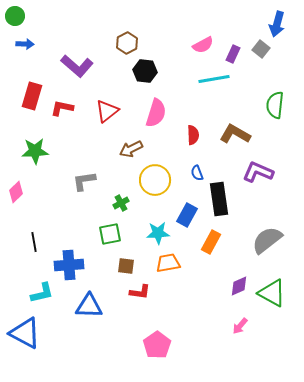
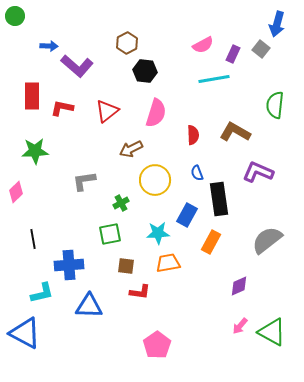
blue arrow at (25, 44): moved 24 px right, 2 px down
red rectangle at (32, 96): rotated 16 degrees counterclockwise
brown L-shape at (235, 134): moved 2 px up
black line at (34, 242): moved 1 px left, 3 px up
green triangle at (272, 293): moved 39 px down
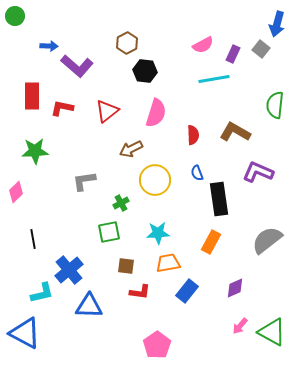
blue rectangle at (187, 215): moved 76 px down; rotated 10 degrees clockwise
green square at (110, 234): moved 1 px left, 2 px up
blue cross at (69, 265): moved 5 px down; rotated 36 degrees counterclockwise
purple diamond at (239, 286): moved 4 px left, 2 px down
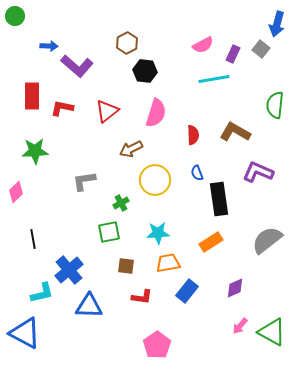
orange rectangle at (211, 242): rotated 30 degrees clockwise
red L-shape at (140, 292): moved 2 px right, 5 px down
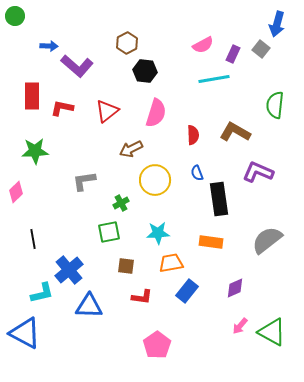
orange rectangle at (211, 242): rotated 40 degrees clockwise
orange trapezoid at (168, 263): moved 3 px right
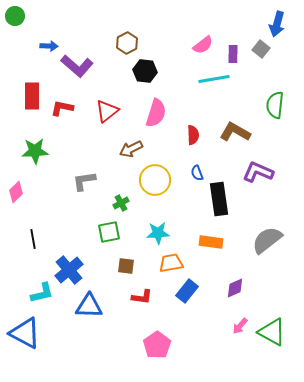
pink semicircle at (203, 45): rotated 10 degrees counterclockwise
purple rectangle at (233, 54): rotated 24 degrees counterclockwise
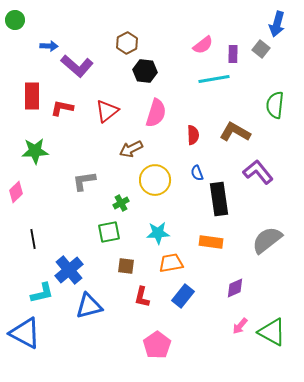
green circle at (15, 16): moved 4 px down
purple L-shape at (258, 172): rotated 28 degrees clockwise
blue rectangle at (187, 291): moved 4 px left, 5 px down
red L-shape at (142, 297): rotated 95 degrees clockwise
blue triangle at (89, 306): rotated 16 degrees counterclockwise
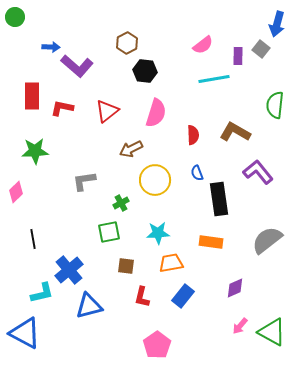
green circle at (15, 20): moved 3 px up
blue arrow at (49, 46): moved 2 px right, 1 px down
purple rectangle at (233, 54): moved 5 px right, 2 px down
